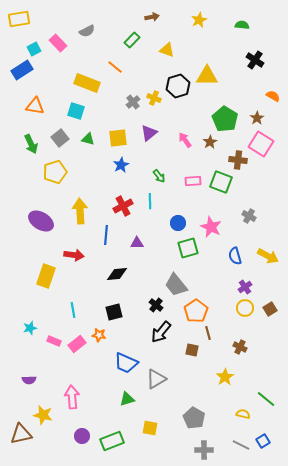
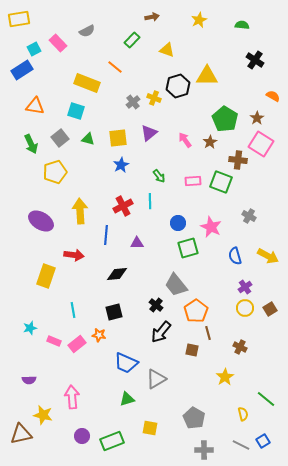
yellow semicircle at (243, 414): rotated 64 degrees clockwise
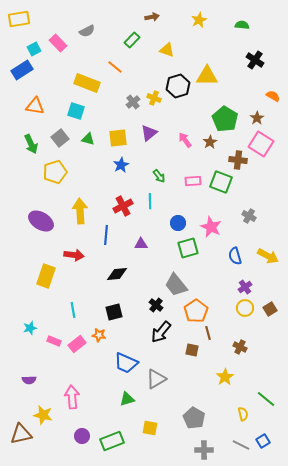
purple triangle at (137, 243): moved 4 px right, 1 px down
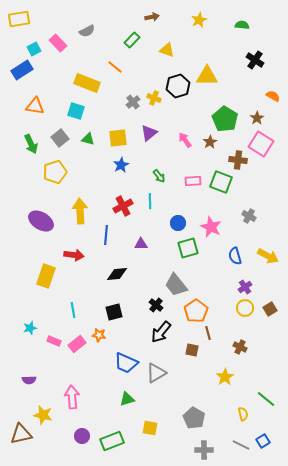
gray triangle at (156, 379): moved 6 px up
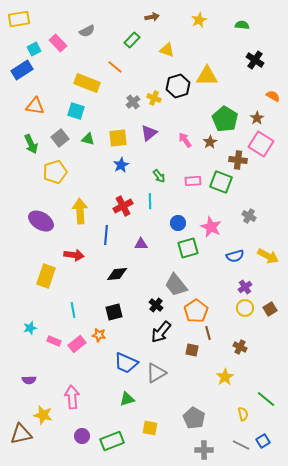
blue semicircle at (235, 256): rotated 90 degrees counterclockwise
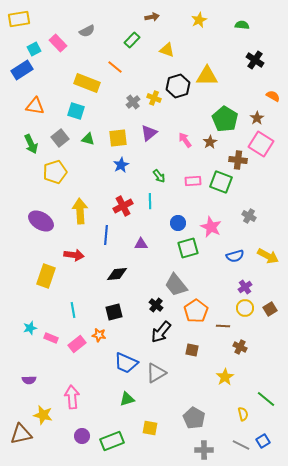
brown line at (208, 333): moved 15 px right, 7 px up; rotated 72 degrees counterclockwise
pink rectangle at (54, 341): moved 3 px left, 3 px up
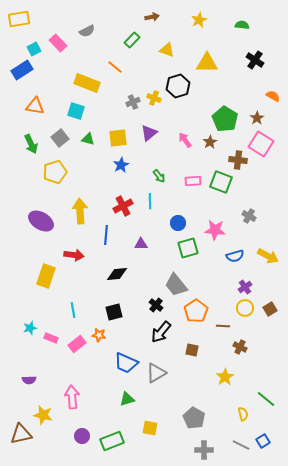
yellow triangle at (207, 76): moved 13 px up
gray cross at (133, 102): rotated 16 degrees clockwise
pink star at (211, 227): moved 4 px right, 3 px down; rotated 20 degrees counterclockwise
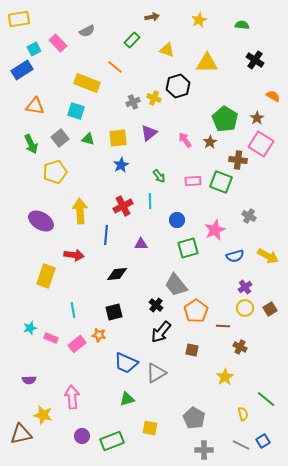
blue circle at (178, 223): moved 1 px left, 3 px up
pink star at (215, 230): rotated 30 degrees counterclockwise
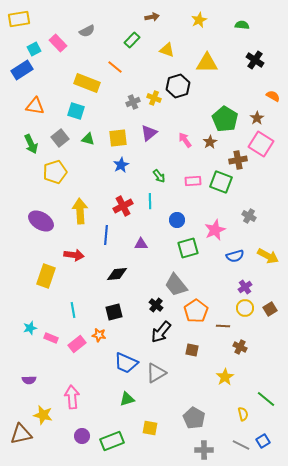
brown cross at (238, 160): rotated 18 degrees counterclockwise
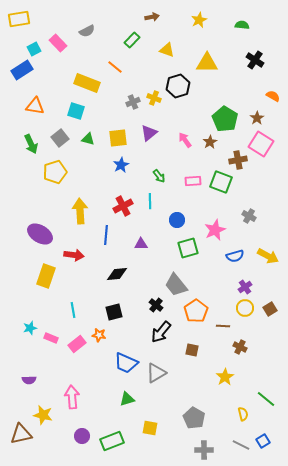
purple ellipse at (41, 221): moved 1 px left, 13 px down
